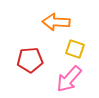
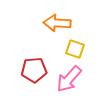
orange arrow: moved 1 px right, 1 px down
red pentagon: moved 4 px right, 10 px down
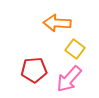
yellow square: rotated 18 degrees clockwise
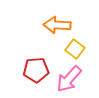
orange arrow: moved 2 px down
red pentagon: moved 2 px right
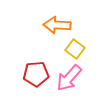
red pentagon: moved 4 px down
pink arrow: moved 1 px up
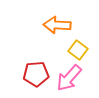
yellow square: moved 3 px right, 1 px down
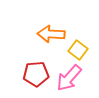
orange arrow: moved 6 px left, 9 px down
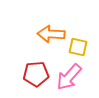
yellow square: moved 3 px up; rotated 24 degrees counterclockwise
pink arrow: moved 1 px up
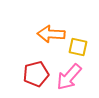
red pentagon: rotated 10 degrees counterclockwise
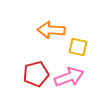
orange arrow: moved 4 px up
pink arrow: rotated 152 degrees counterclockwise
